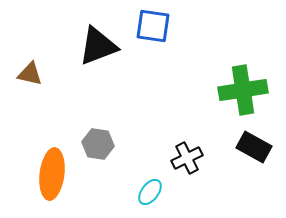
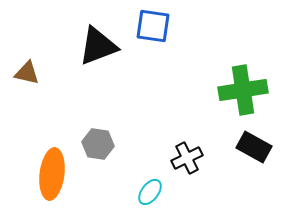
brown triangle: moved 3 px left, 1 px up
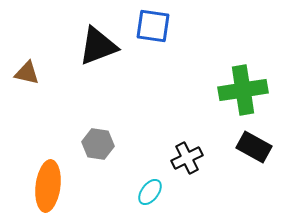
orange ellipse: moved 4 px left, 12 px down
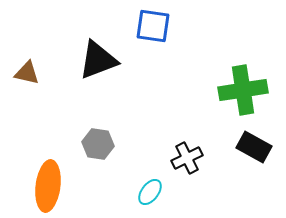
black triangle: moved 14 px down
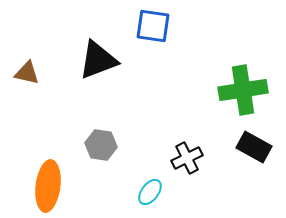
gray hexagon: moved 3 px right, 1 px down
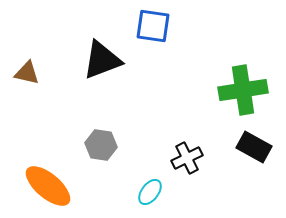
black triangle: moved 4 px right
orange ellipse: rotated 57 degrees counterclockwise
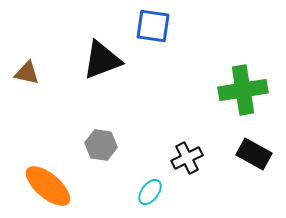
black rectangle: moved 7 px down
